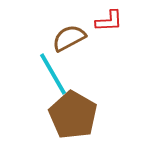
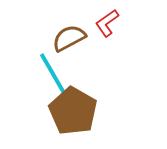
red L-shape: moved 2 px left, 2 px down; rotated 148 degrees clockwise
brown pentagon: moved 4 px up
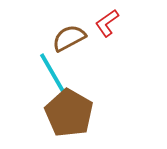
brown pentagon: moved 4 px left, 2 px down
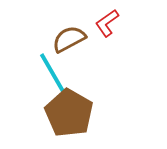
brown semicircle: moved 1 px down
